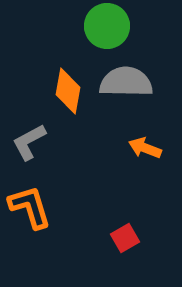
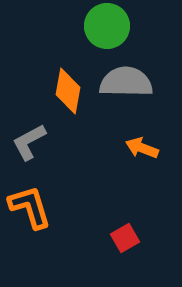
orange arrow: moved 3 px left
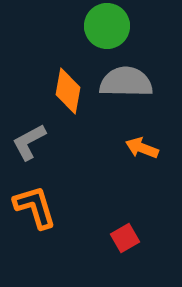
orange L-shape: moved 5 px right
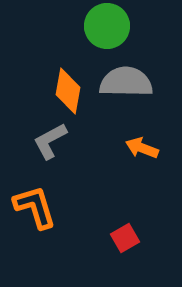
gray L-shape: moved 21 px right, 1 px up
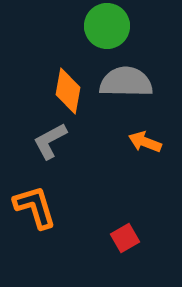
orange arrow: moved 3 px right, 6 px up
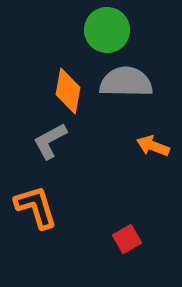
green circle: moved 4 px down
orange arrow: moved 8 px right, 4 px down
orange L-shape: moved 1 px right
red square: moved 2 px right, 1 px down
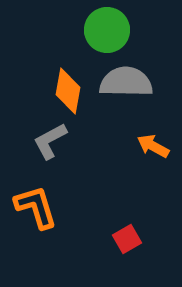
orange arrow: rotated 8 degrees clockwise
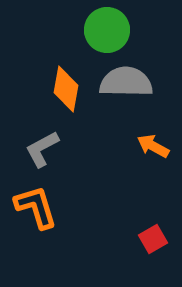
orange diamond: moved 2 px left, 2 px up
gray L-shape: moved 8 px left, 8 px down
red square: moved 26 px right
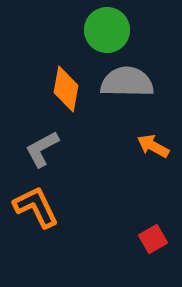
gray semicircle: moved 1 px right
orange L-shape: rotated 9 degrees counterclockwise
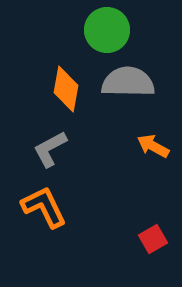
gray semicircle: moved 1 px right
gray L-shape: moved 8 px right
orange L-shape: moved 8 px right
